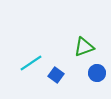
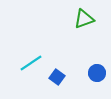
green triangle: moved 28 px up
blue square: moved 1 px right, 2 px down
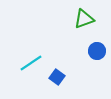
blue circle: moved 22 px up
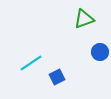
blue circle: moved 3 px right, 1 px down
blue square: rotated 28 degrees clockwise
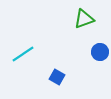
cyan line: moved 8 px left, 9 px up
blue square: rotated 35 degrees counterclockwise
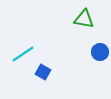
green triangle: rotated 30 degrees clockwise
blue square: moved 14 px left, 5 px up
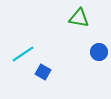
green triangle: moved 5 px left, 1 px up
blue circle: moved 1 px left
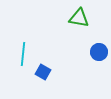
cyan line: rotated 50 degrees counterclockwise
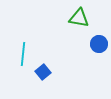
blue circle: moved 8 px up
blue square: rotated 21 degrees clockwise
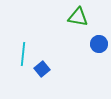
green triangle: moved 1 px left, 1 px up
blue square: moved 1 px left, 3 px up
